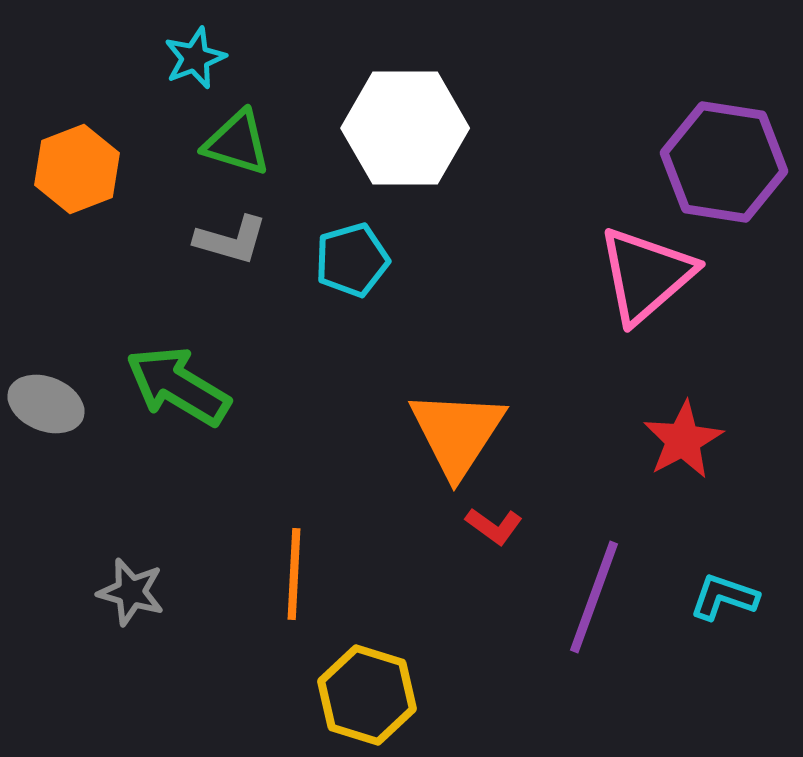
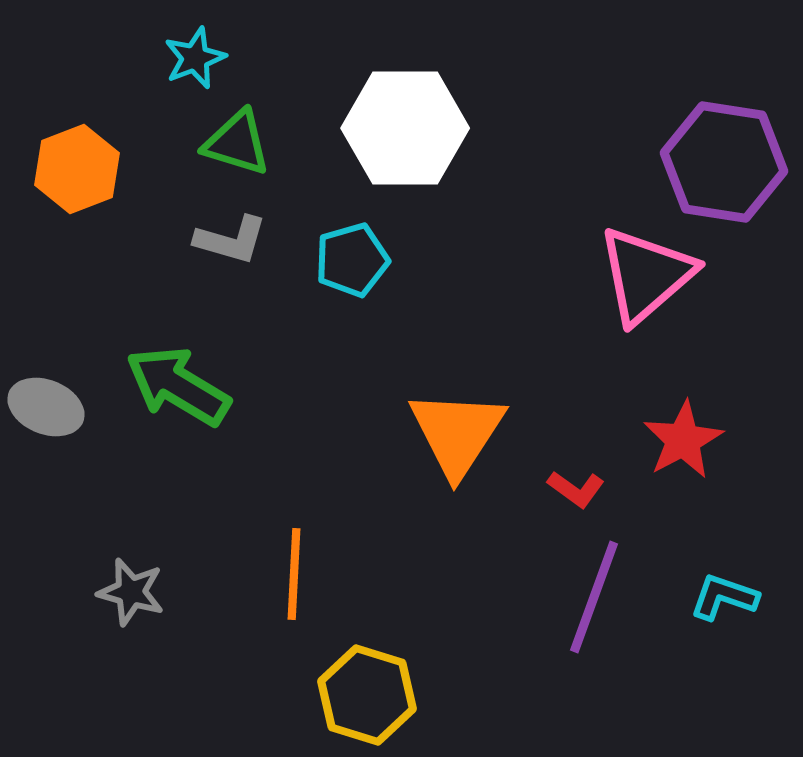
gray ellipse: moved 3 px down
red L-shape: moved 82 px right, 37 px up
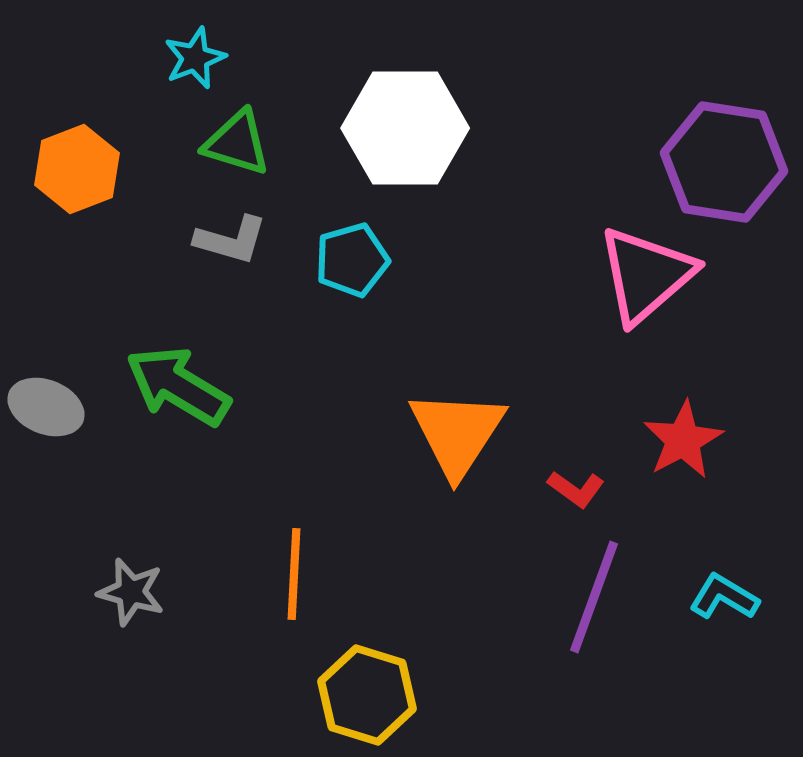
cyan L-shape: rotated 12 degrees clockwise
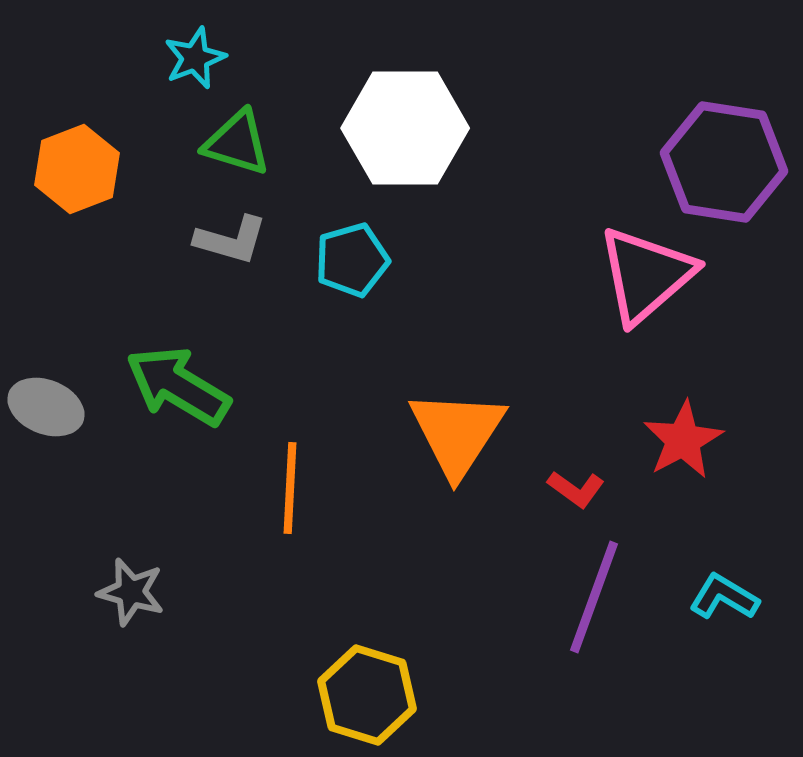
orange line: moved 4 px left, 86 px up
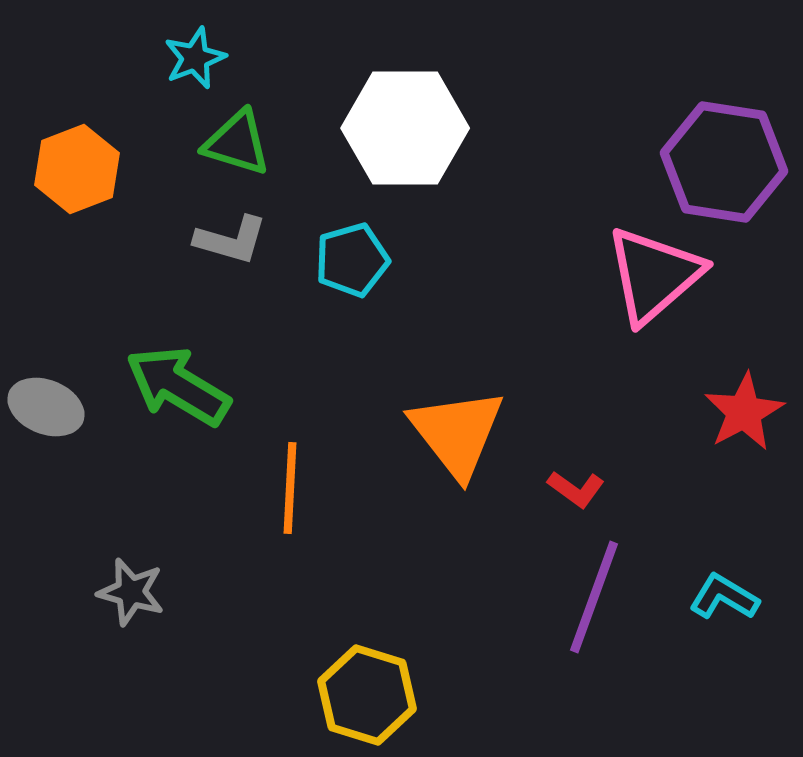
pink triangle: moved 8 px right
orange triangle: rotated 11 degrees counterclockwise
red star: moved 61 px right, 28 px up
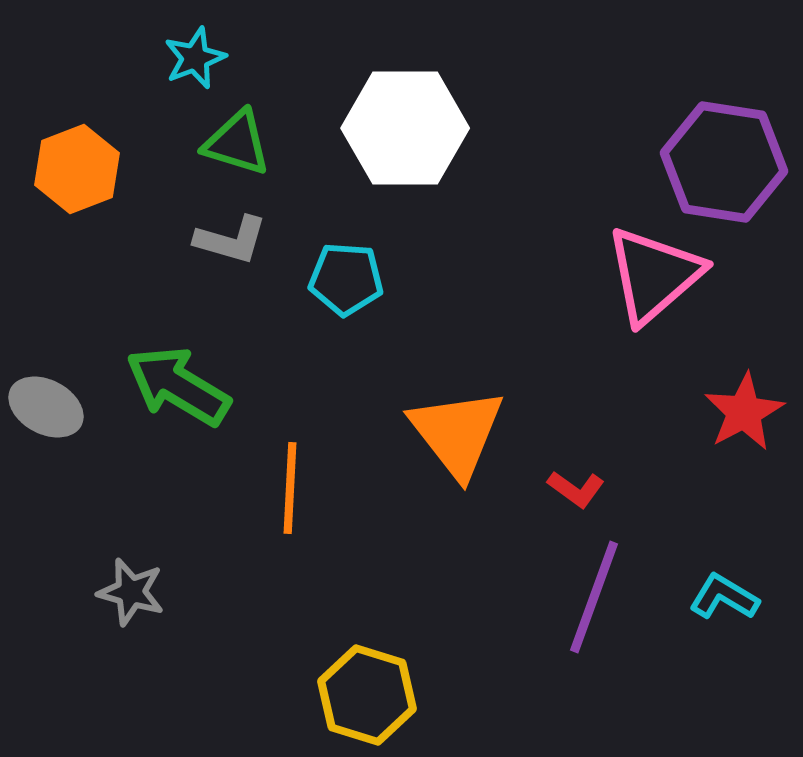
cyan pentagon: moved 6 px left, 19 px down; rotated 20 degrees clockwise
gray ellipse: rotated 6 degrees clockwise
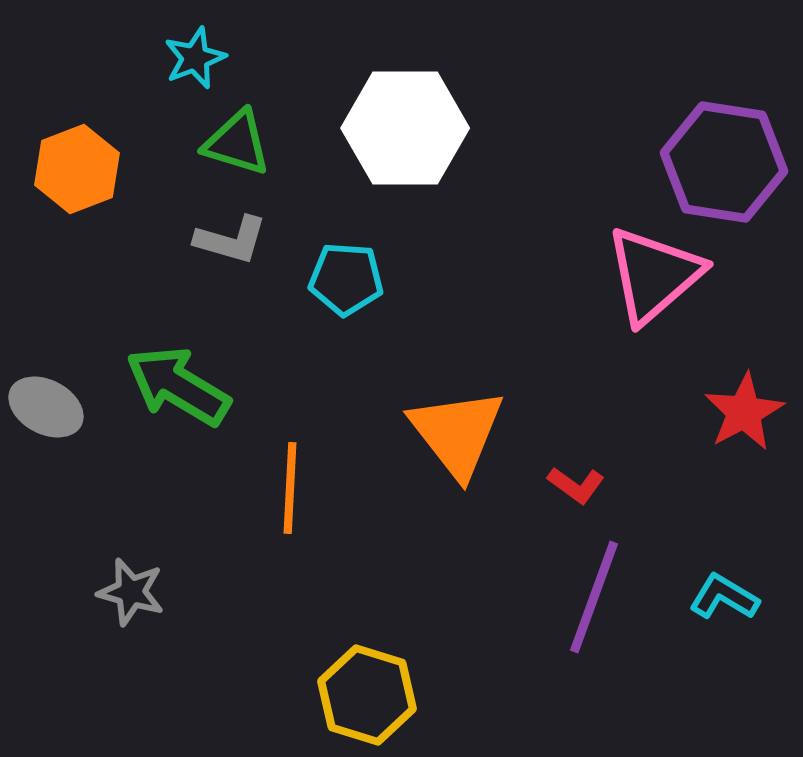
red L-shape: moved 4 px up
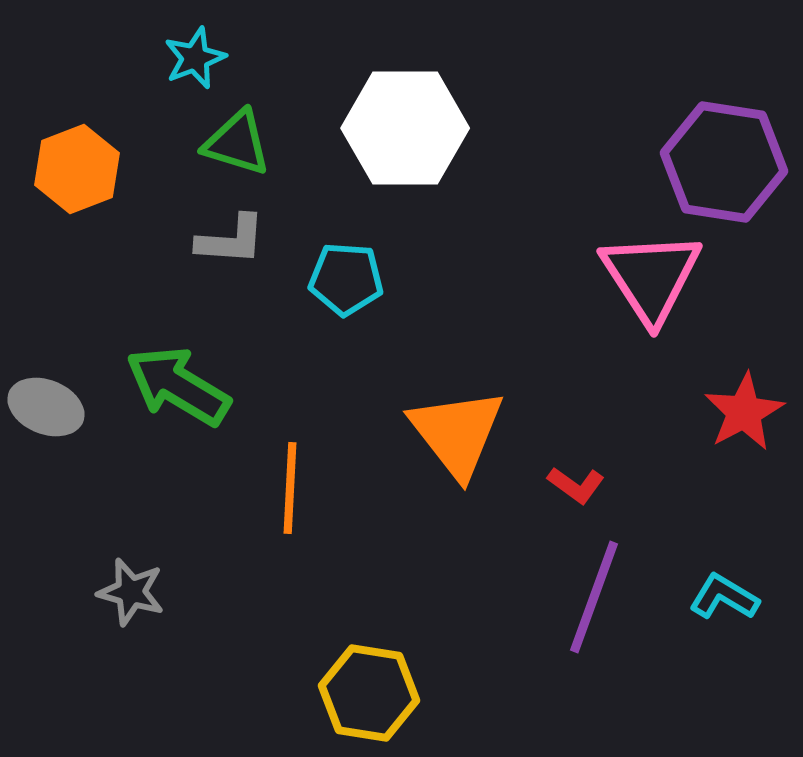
gray L-shape: rotated 12 degrees counterclockwise
pink triangle: moved 3 px left, 2 px down; rotated 22 degrees counterclockwise
gray ellipse: rotated 6 degrees counterclockwise
yellow hexagon: moved 2 px right, 2 px up; rotated 8 degrees counterclockwise
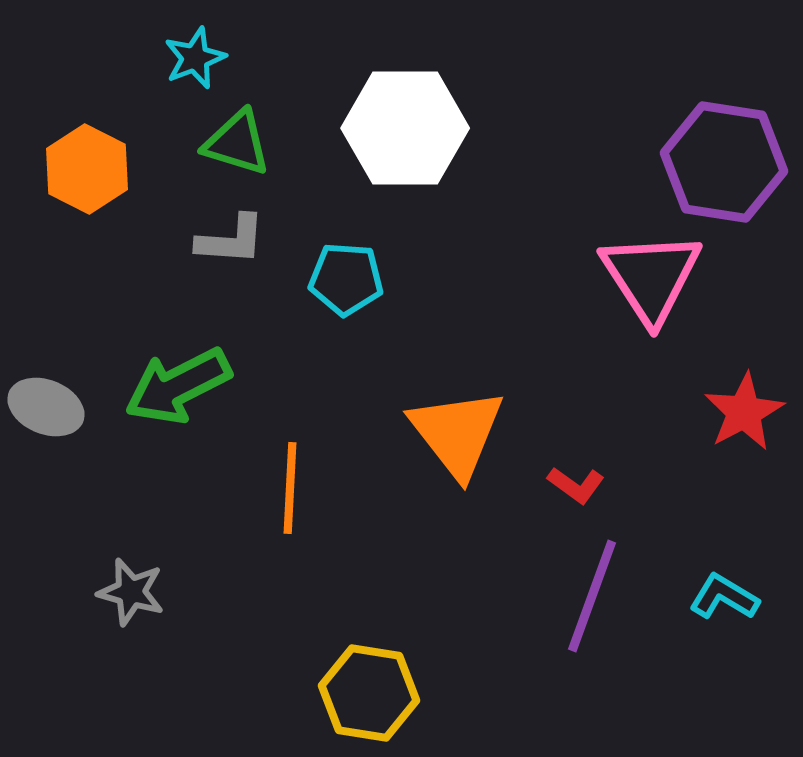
orange hexagon: moved 10 px right; rotated 12 degrees counterclockwise
green arrow: rotated 58 degrees counterclockwise
purple line: moved 2 px left, 1 px up
